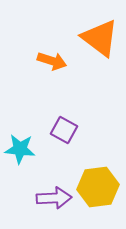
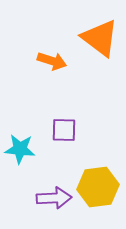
purple square: rotated 28 degrees counterclockwise
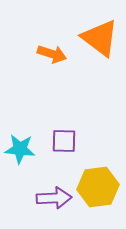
orange arrow: moved 7 px up
purple square: moved 11 px down
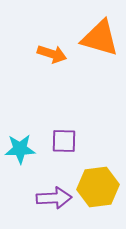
orange triangle: rotated 21 degrees counterclockwise
cyan star: rotated 8 degrees counterclockwise
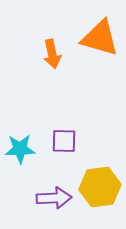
orange arrow: rotated 60 degrees clockwise
yellow hexagon: moved 2 px right
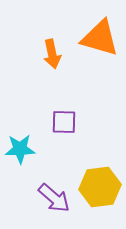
purple square: moved 19 px up
purple arrow: rotated 44 degrees clockwise
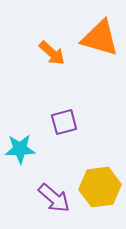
orange arrow: moved 1 px up; rotated 36 degrees counterclockwise
purple square: rotated 16 degrees counterclockwise
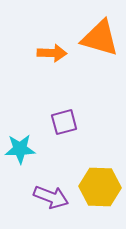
orange arrow: rotated 40 degrees counterclockwise
yellow hexagon: rotated 9 degrees clockwise
purple arrow: moved 3 px left, 1 px up; rotated 20 degrees counterclockwise
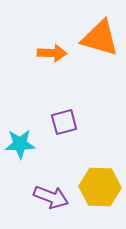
cyan star: moved 5 px up
